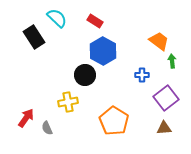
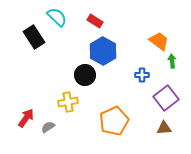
cyan semicircle: moved 1 px up
orange pentagon: rotated 16 degrees clockwise
gray semicircle: moved 1 px right, 1 px up; rotated 80 degrees clockwise
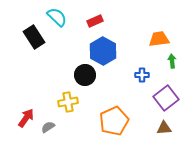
red rectangle: rotated 56 degrees counterclockwise
orange trapezoid: moved 2 px up; rotated 45 degrees counterclockwise
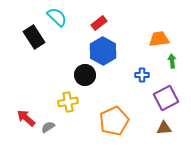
red rectangle: moved 4 px right, 2 px down; rotated 14 degrees counterclockwise
purple square: rotated 10 degrees clockwise
red arrow: rotated 84 degrees counterclockwise
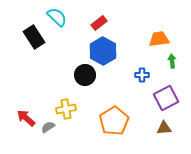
yellow cross: moved 2 px left, 7 px down
orange pentagon: rotated 8 degrees counterclockwise
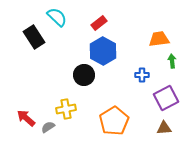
black circle: moved 1 px left
